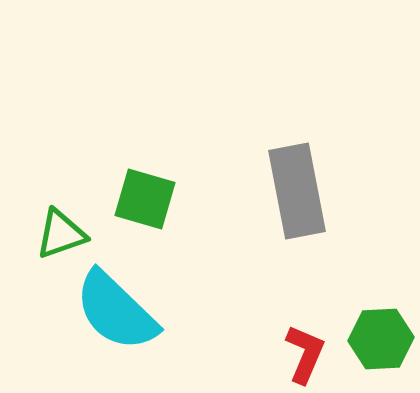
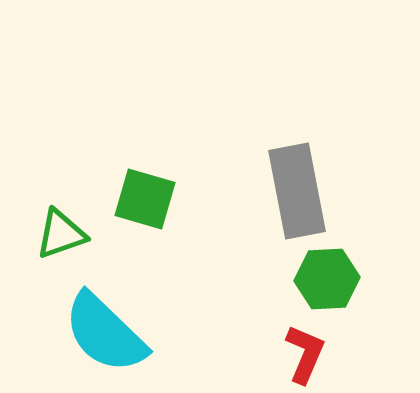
cyan semicircle: moved 11 px left, 22 px down
green hexagon: moved 54 px left, 60 px up
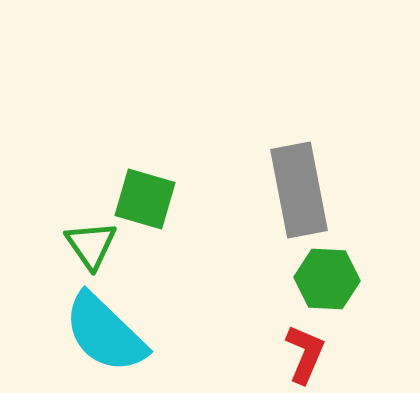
gray rectangle: moved 2 px right, 1 px up
green triangle: moved 30 px right, 11 px down; rotated 46 degrees counterclockwise
green hexagon: rotated 6 degrees clockwise
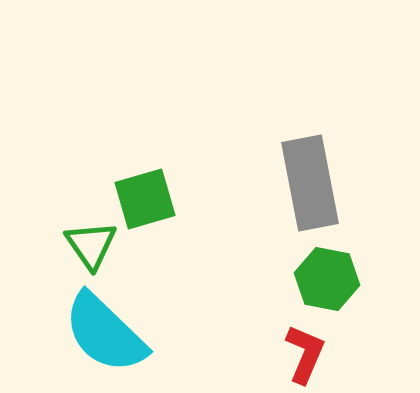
gray rectangle: moved 11 px right, 7 px up
green square: rotated 32 degrees counterclockwise
green hexagon: rotated 8 degrees clockwise
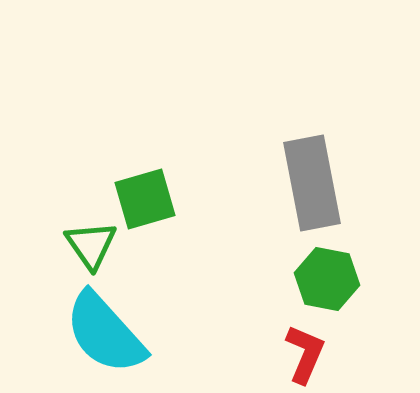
gray rectangle: moved 2 px right
cyan semicircle: rotated 4 degrees clockwise
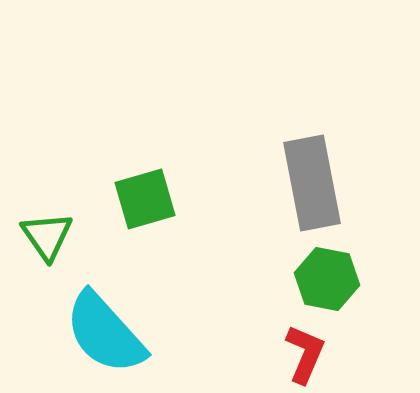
green triangle: moved 44 px left, 9 px up
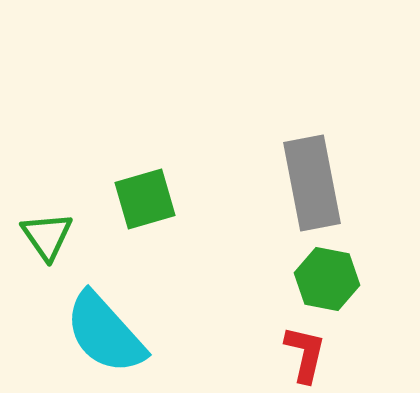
red L-shape: rotated 10 degrees counterclockwise
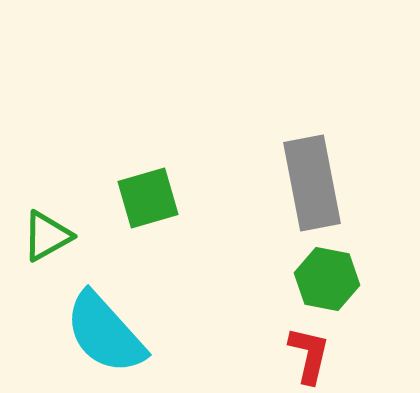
green square: moved 3 px right, 1 px up
green triangle: rotated 36 degrees clockwise
red L-shape: moved 4 px right, 1 px down
